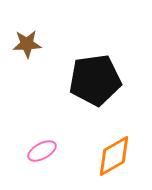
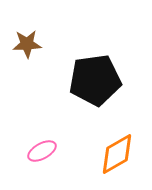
orange diamond: moved 3 px right, 2 px up
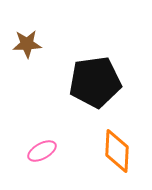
black pentagon: moved 2 px down
orange diamond: moved 3 px up; rotated 57 degrees counterclockwise
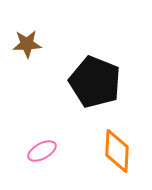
black pentagon: rotated 30 degrees clockwise
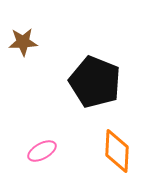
brown star: moved 4 px left, 2 px up
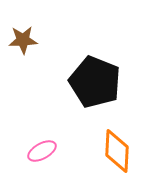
brown star: moved 2 px up
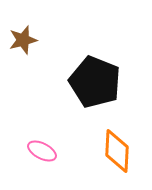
brown star: rotated 12 degrees counterclockwise
pink ellipse: rotated 56 degrees clockwise
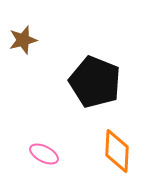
pink ellipse: moved 2 px right, 3 px down
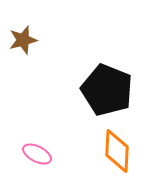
black pentagon: moved 12 px right, 8 px down
pink ellipse: moved 7 px left
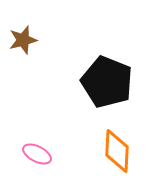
black pentagon: moved 8 px up
